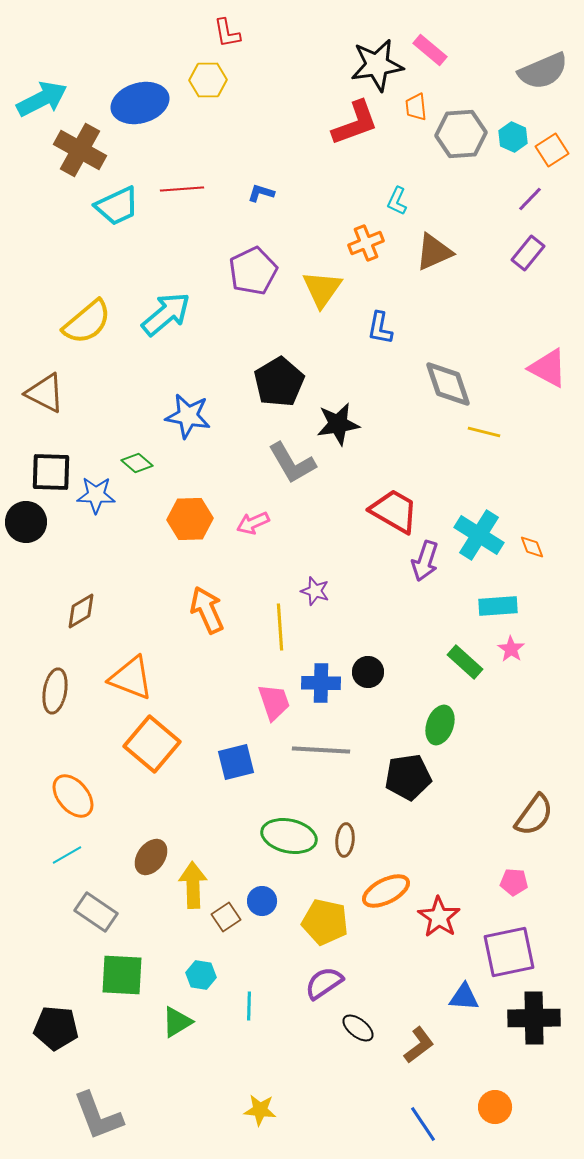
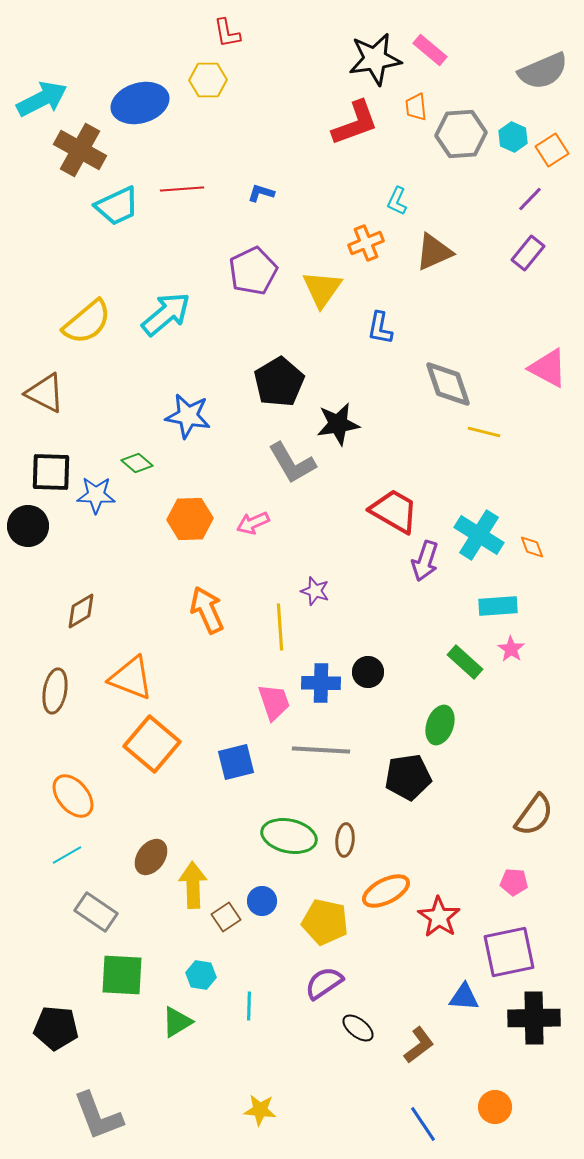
black star at (377, 65): moved 2 px left, 6 px up
black circle at (26, 522): moved 2 px right, 4 px down
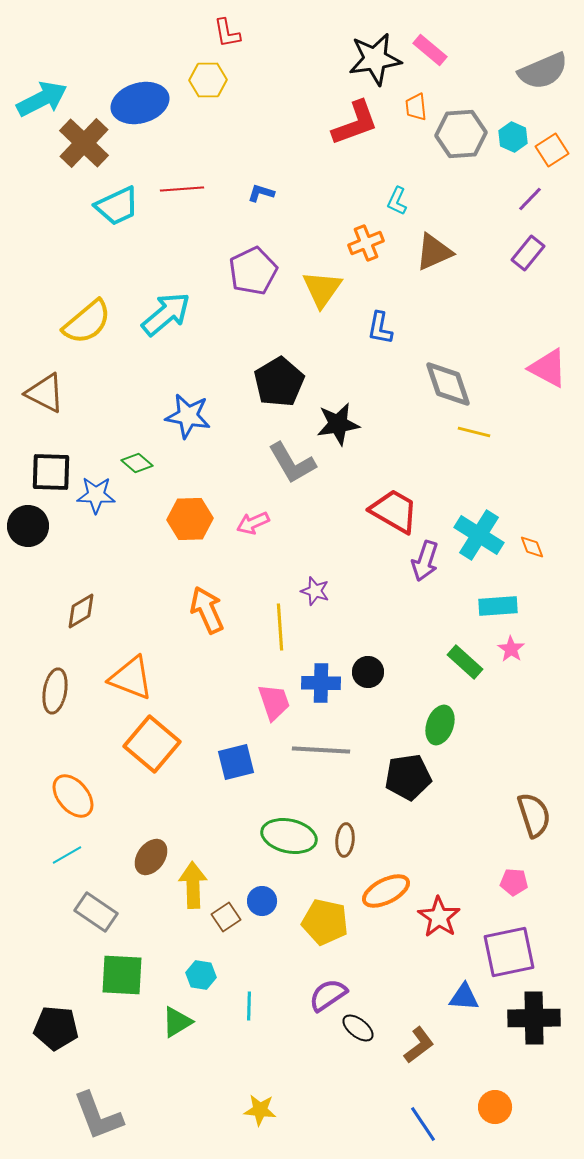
brown cross at (80, 150): moved 4 px right, 7 px up; rotated 15 degrees clockwise
yellow line at (484, 432): moved 10 px left
brown semicircle at (534, 815): rotated 54 degrees counterclockwise
purple semicircle at (324, 983): moved 4 px right, 12 px down
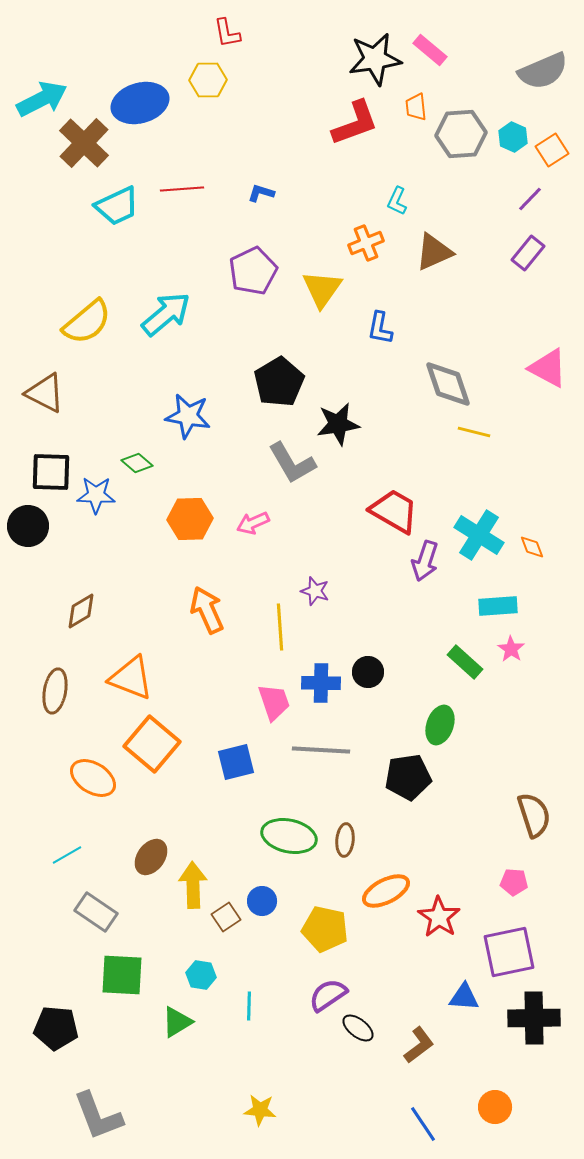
orange ellipse at (73, 796): moved 20 px right, 18 px up; rotated 18 degrees counterclockwise
yellow pentagon at (325, 922): moved 7 px down
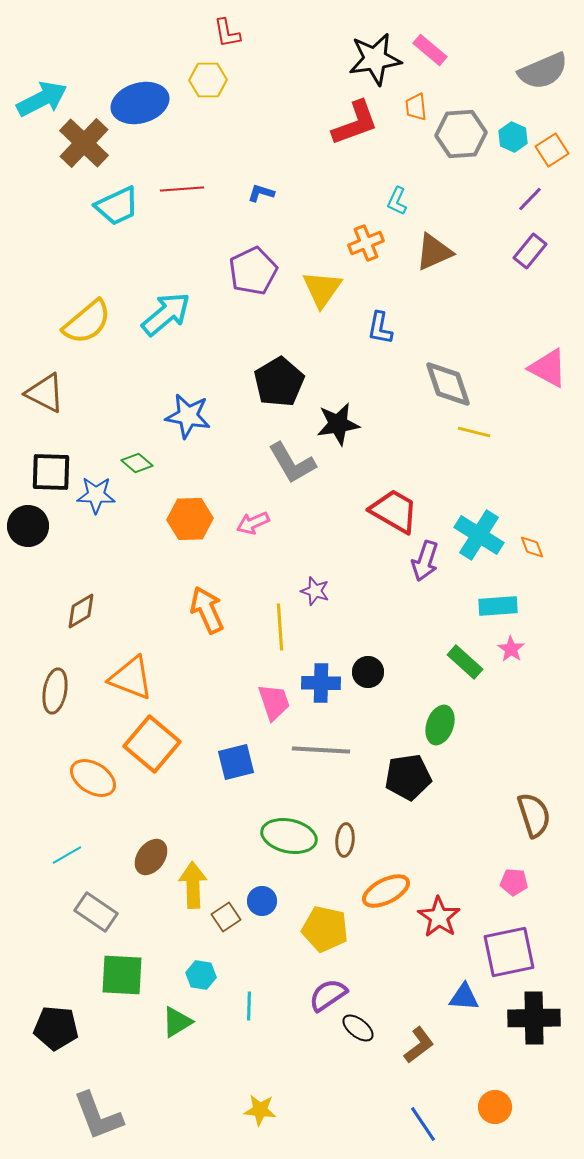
purple rectangle at (528, 253): moved 2 px right, 2 px up
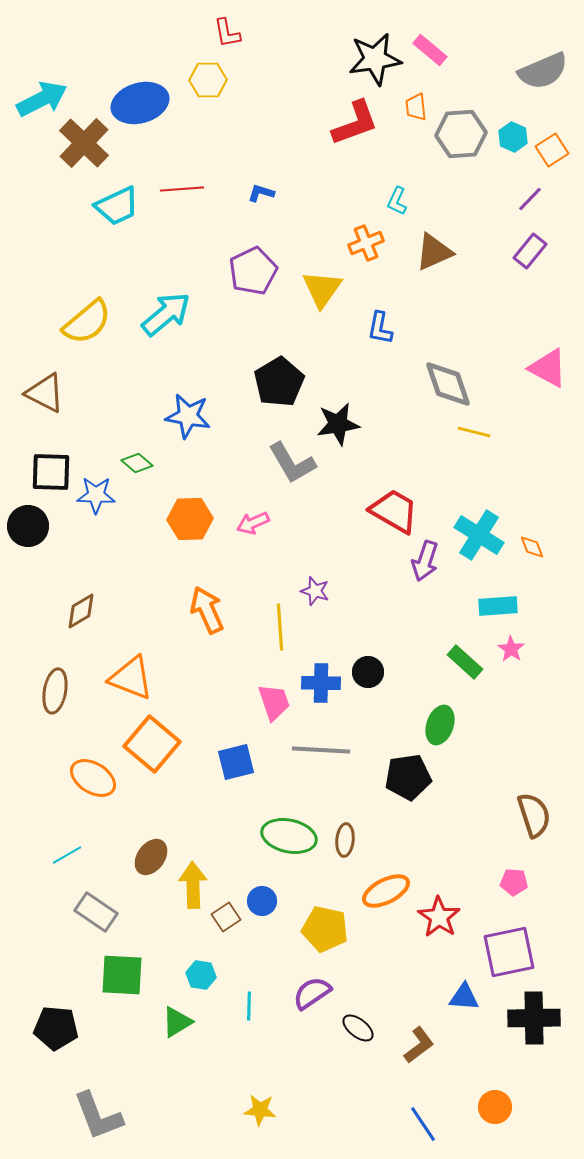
purple semicircle at (328, 995): moved 16 px left, 2 px up
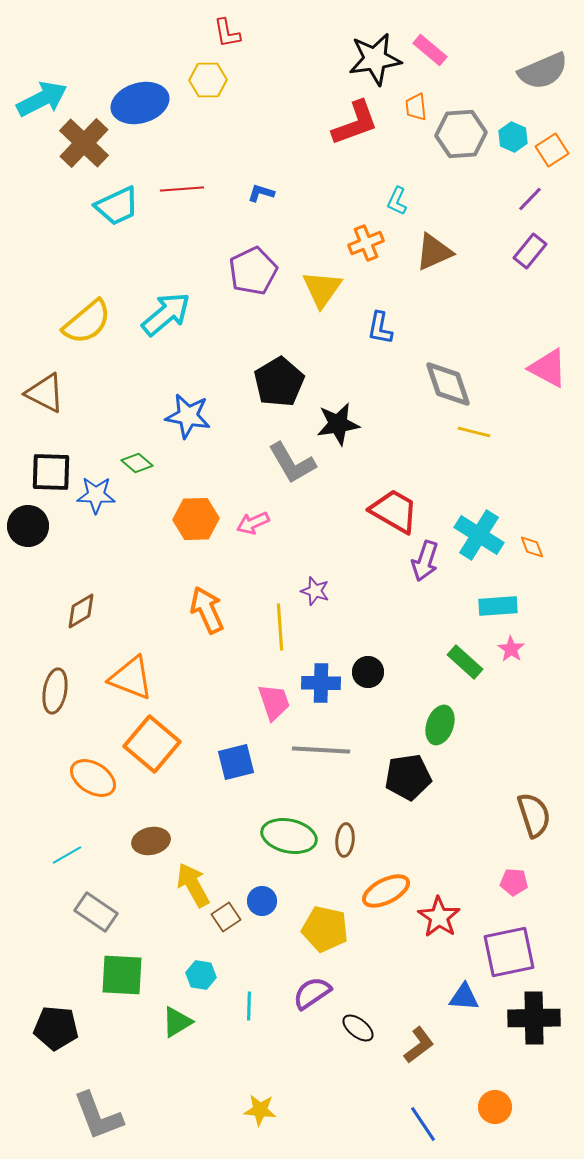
orange hexagon at (190, 519): moved 6 px right
brown ellipse at (151, 857): moved 16 px up; rotated 42 degrees clockwise
yellow arrow at (193, 885): rotated 27 degrees counterclockwise
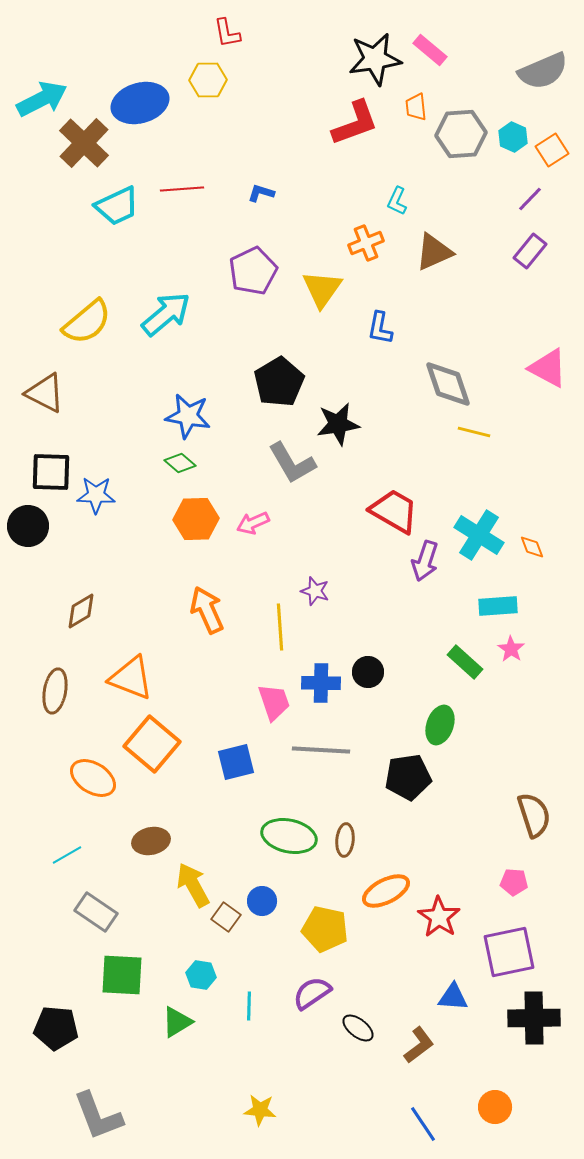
green diamond at (137, 463): moved 43 px right
brown square at (226, 917): rotated 20 degrees counterclockwise
blue triangle at (464, 997): moved 11 px left
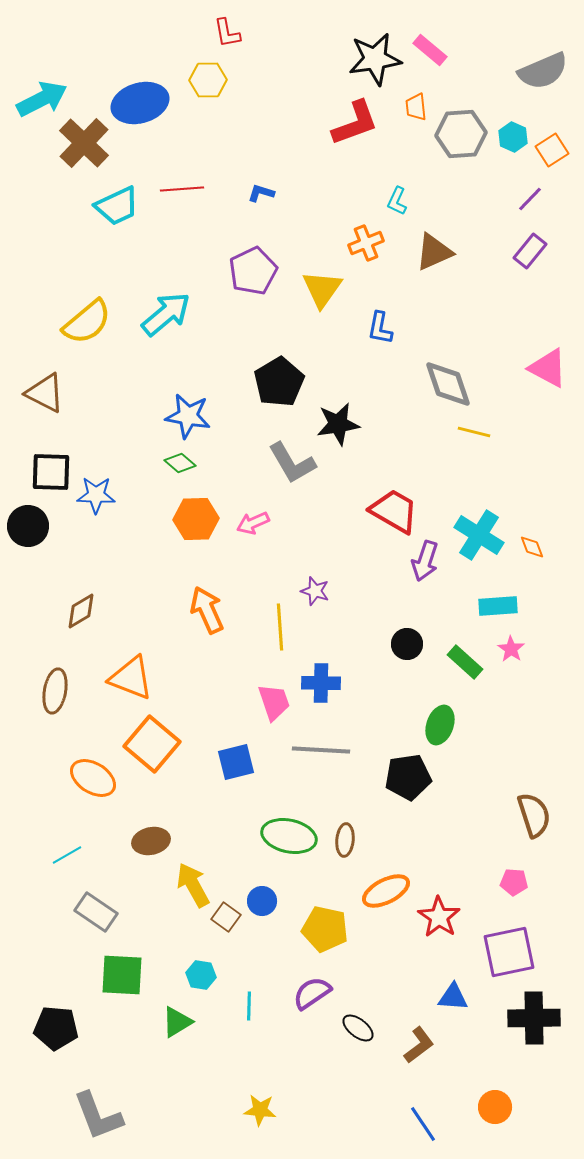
black circle at (368, 672): moved 39 px right, 28 px up
